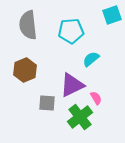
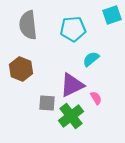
cyan pentagon: moved 2 px right, 2 px up
brown hexagon: moved 4 px left, 1 px up; rotated 15 degrees counterclockwise
green cross: moved 9 px left, 1 px up
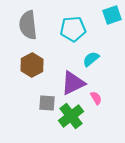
brown hexagon: moved 11 px right, 4 px up; rotated 10 degrees clockwise
purple triangle: moved 1 px right, 2 px up
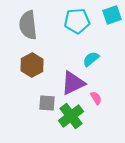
cyan pentagon: moved 4 px right, 8 px up
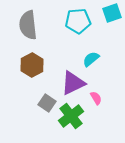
cyan square: moved 2 px up
cyan pentagon: moved 1 px right
gray square: rotated 30 degrees clockwise
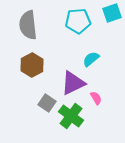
green cross: rotated 15 degrees counterclockwise
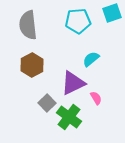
gray square: rotated 12 degrees clockwise
green cross: moved 2 px left, 1 px down
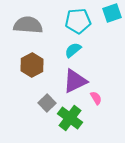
gray semicircle: rotated 100 degrees clockwise
cyan semicircle: moved 18 px left, 9 px up
purple triangle: moved 2 px right, 2 px up
green cross: moved 1 px right, 1 px down
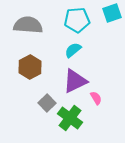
cyan pentagon: moved 1 px left, 1 px up
brown hexagon: moved 2 px left, 2 px down
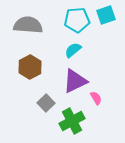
cyan square: moved 6 px left, 2 px down
gray square: moved 1 px left
green cross: moved 2 px right, 3 px down; rotated 25 degrees clockwise
